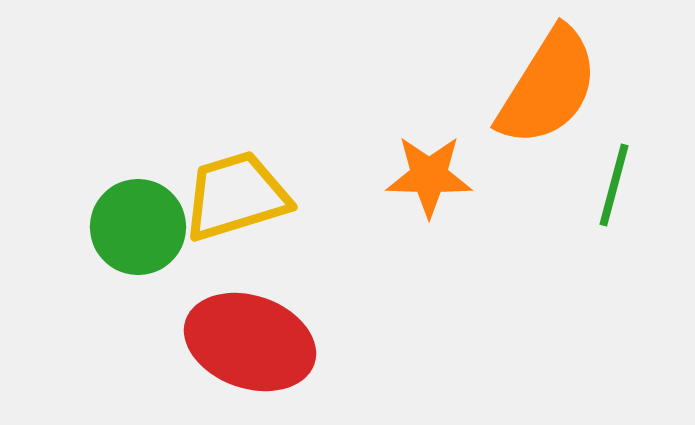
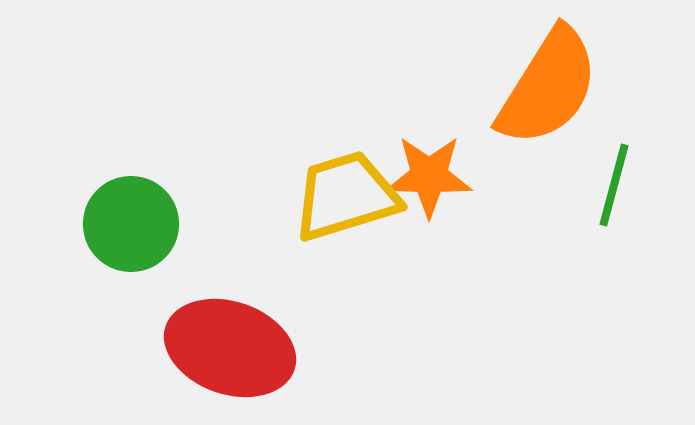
yellow trapezoid: moved 110 px right
green circle: moved 7 px left, 3 px up
red ellipse: moved 20 px left, 6 px down
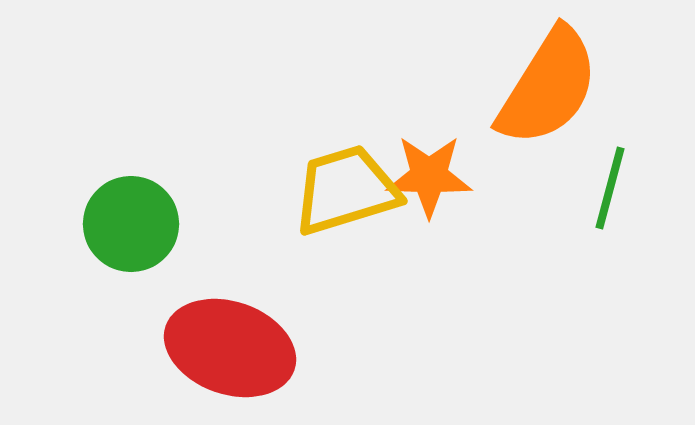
green line: moved 4 px left, 3 px down
yellow trapezoid: moved 6 px up
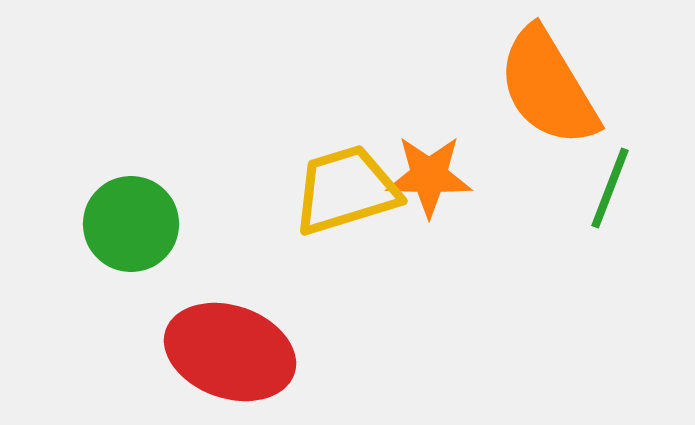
orange semicircle: rotated 117 degrees clockwise
green line: rotated 6 degrees clockwise
red ellipse: moved 4 px down
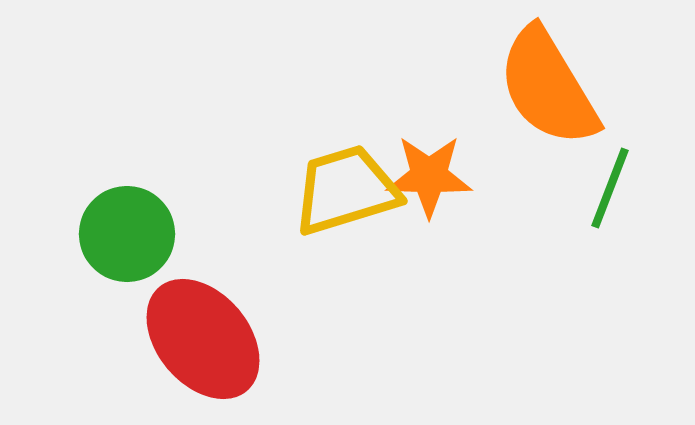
green circle: moved 4 px left, 10 px down
red ellipse: moved 27 px left, 13 px up; rotated 31 degrees clockwise
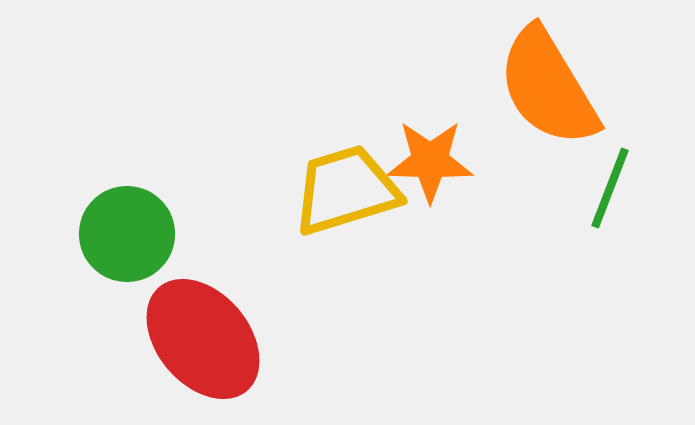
orange star: moved 1 px right, 15 px up
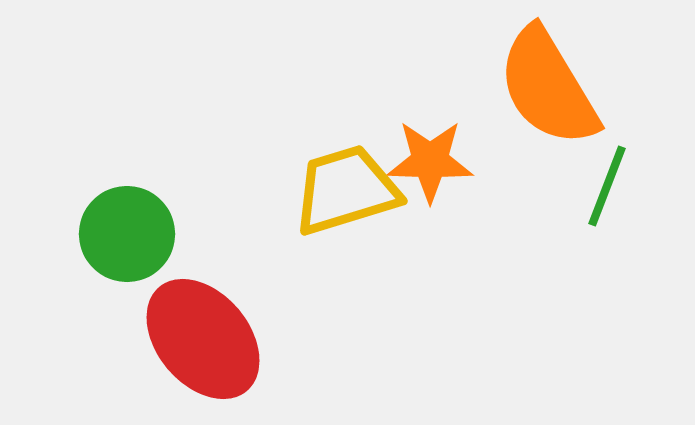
green line: moved 3 px left, 2 px up
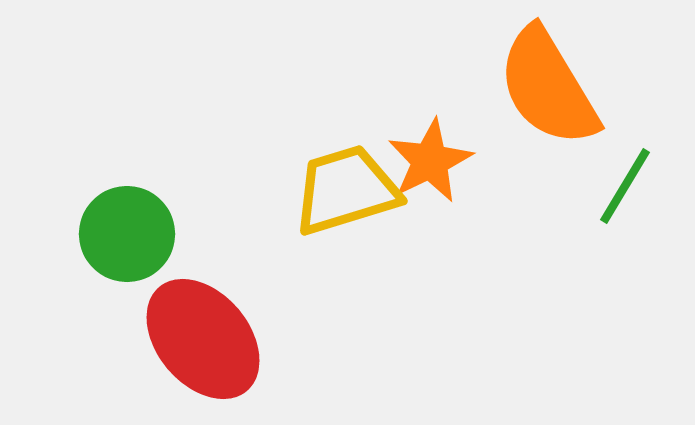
orange star: rotated 28 degrees counterclockwise
green line: moved 18 px right; rotated 10 degrees clockwise
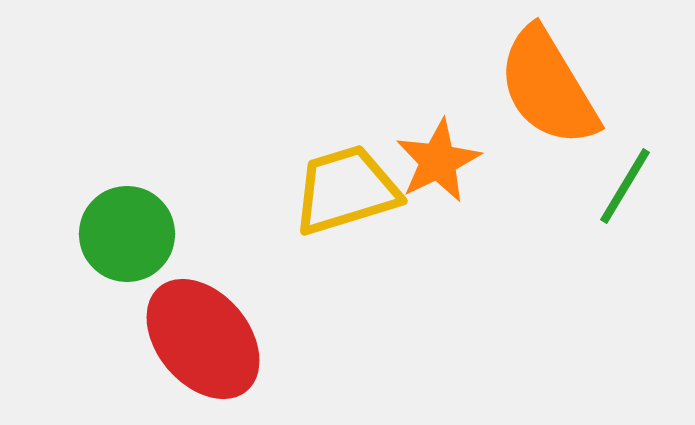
orange star: moved 8 px right
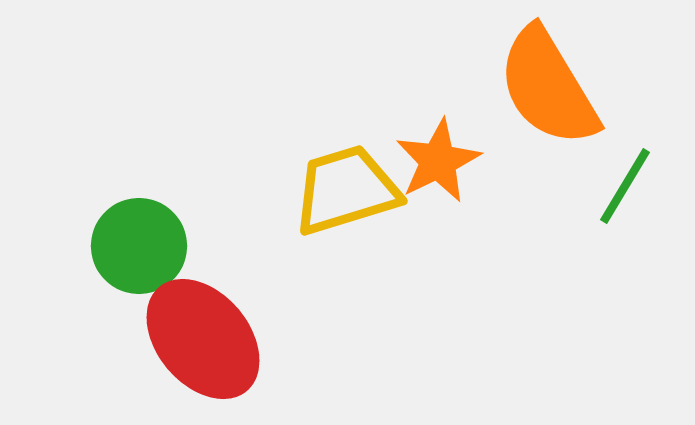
green circle: moved 12 px right, 12 px down
